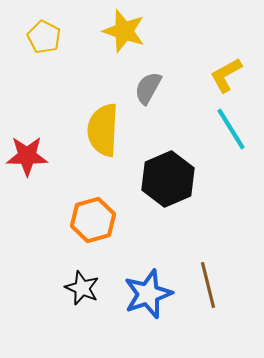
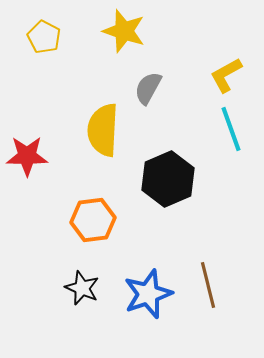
cyan line: rotated 12 degrees clockwise
orange hexagon: rotated 9 degrees clockwise
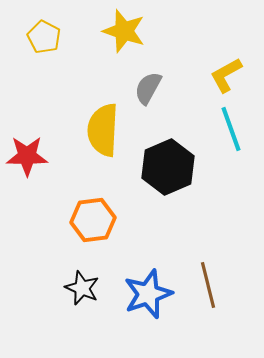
black hexagon: moved 12 px up
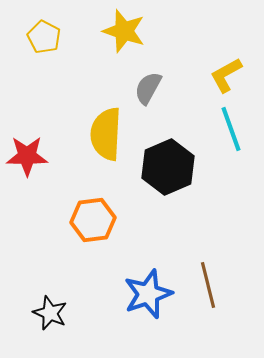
yellow semicircle: moved 3 px right, 4 px down
black star: moved 32 px left, 25 px down
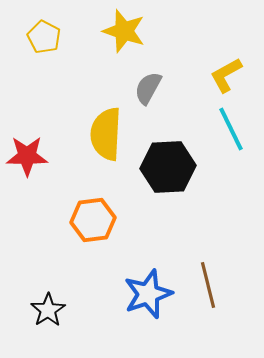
cyan line: rotated 6 degrees counterclockwise
black hexagon: rotated 20 degrees clockwise
black star: moved 2 px left, 3 px up; rotated 16 degrees clockwise
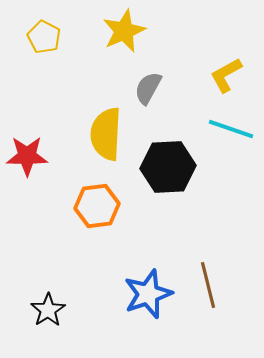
yellow star: rotated 30 degrees clockwise
cyan line: rotated 45 degrees counterclockwise
orange hexagon: moved 4 px right, 14 px up
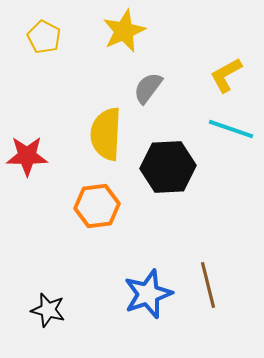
gray semicircle: rotated 8 degrees clockwise
black star: rotated 24 degrees counterclockwise
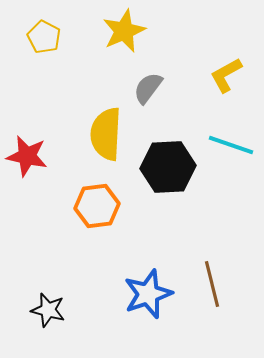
cyan line: moved 16 px down
red star: rotated 12 degrees clockwise
brown line: moved 4 px right, 1 px up
